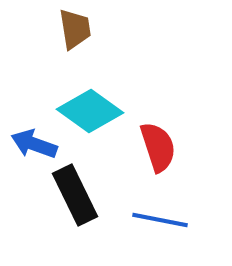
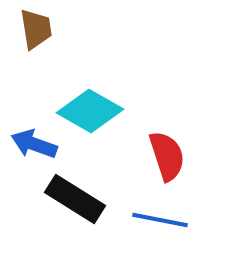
brown trapezoid: moved 39 px left
cyan diamond: rotated 6 degrees counterclockwise
red semicircle: moved 9 px right, 9 px down
black rectangle: moved 4 px down; rotated 32 degrees counterclockwise
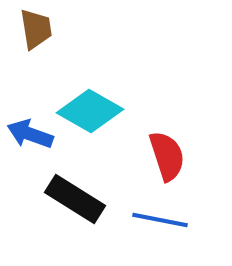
blue arrow: moved 4 px left, 10 px up
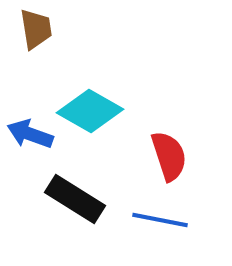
red semicircle: moved 2 px right
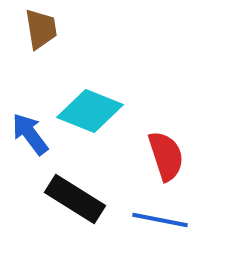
brown trapezoid: moved 5 px right
cyan diamond: rotated 8 degrees counterclockwise
blue arrow: rotated 33 degrees clockwise
red semicircle: moved 3 px left
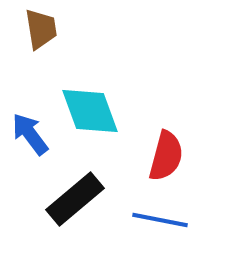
cyan diamond: rotated 48 degrees clockwise
red semicircle: rotated 33 degrees clockwise
black rectangle: rotated 72 degrees counterclockwise
